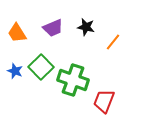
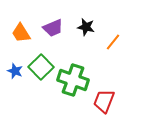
orange trapezoid: moved 4 px right
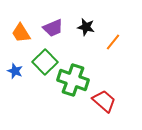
green square: moved 4 px right, 5 px up
red trapezoid: rotated 110 degrees clockwise
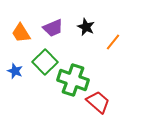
black star: rotated 12 degrees clockwise
red trapezoid: moved 6 px left, 1 px down
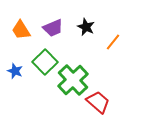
orange trapezoid: moved 3 px up
green cross: rotated 28 degrees clockwise
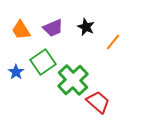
green square: moved 2 px left; rotated 10 degrees clockwise
blue star: moved 1 px right, 1 px down; rotated 14 degrees clockwise
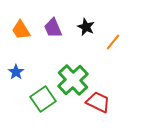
purple trapezoid: rotated 90 degrees clockwise
green square: moved 37 px down
red trapezoid: rotated 15 degrees counterclockwise
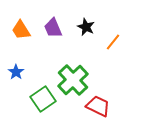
red trapezoid: moved 4 px down
